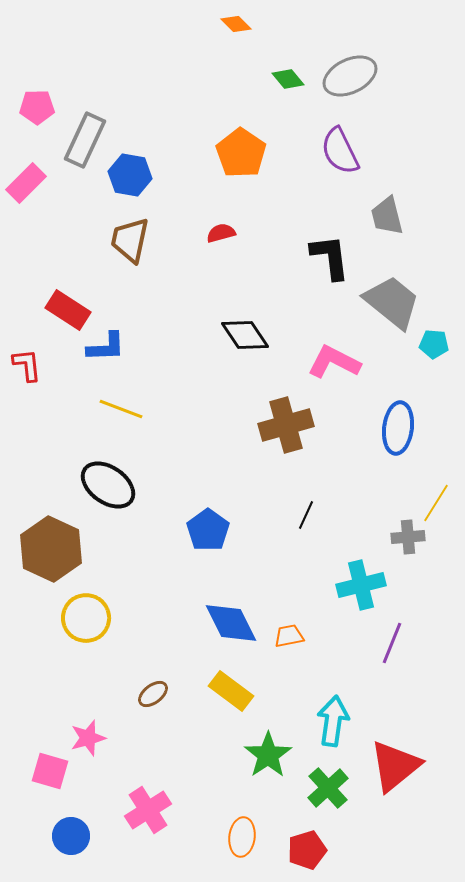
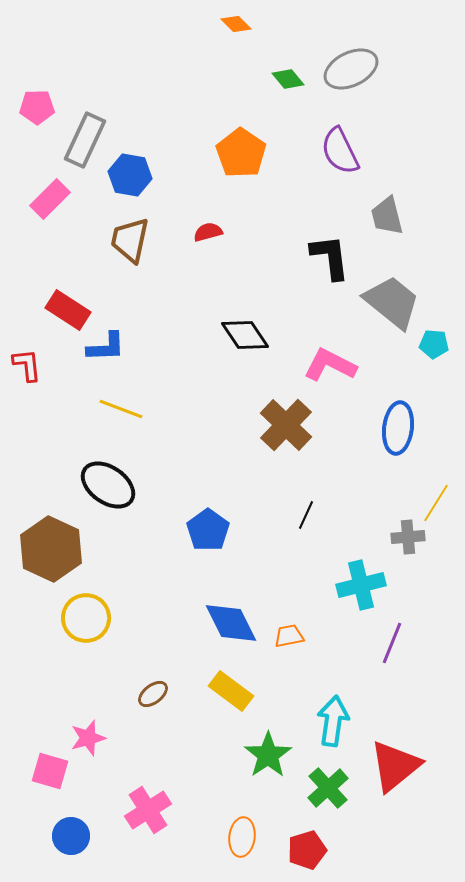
gray ellipse at (350, 76): moved 1 px right, 7 px up
pink rectangle at (26, 183): moved 24 px right, 16 px down
red semicircle at (221, 233): moved 13 px left, 1 px up
pink L-shape at (334, 362): moved 4 px left, 3 px down
brown cross at (286, 425): rotated 30 degrees counterclockwise
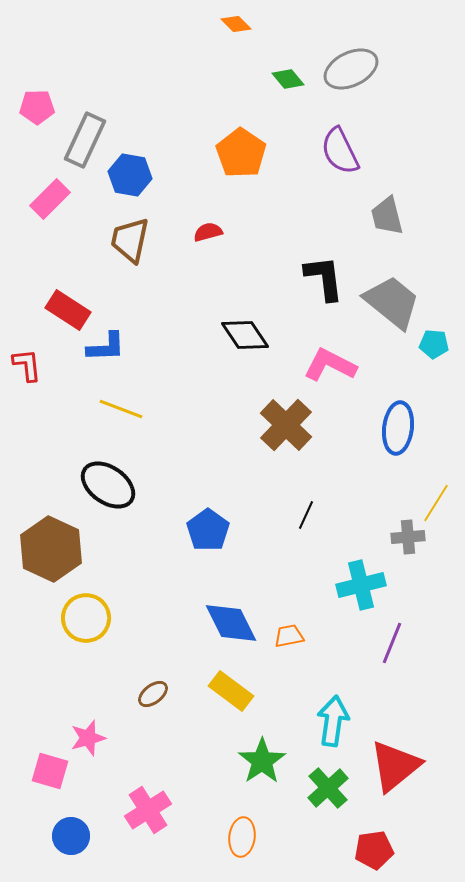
black L-shape at (330, 257): moved 6 px left, 21 px down
green star at (268, 755): moved 6 px left, 6 px down
red pentagon at (307, 850): moved 67 px right; rotated 9 degrees clockwise
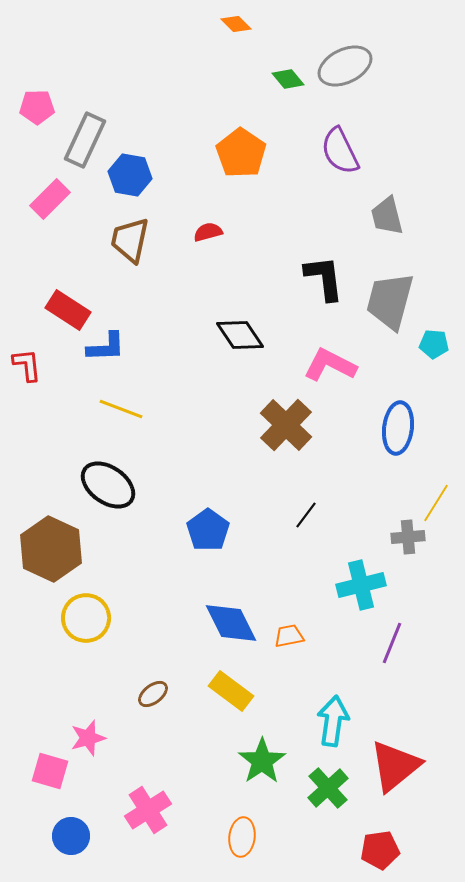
gray ellipse at (351, 69): moved 6 px left, 3 px up
gray trapezoid at (392, 302): moved 2 px left, 1 px up; rotated 114 degrees counterclockwise
black diamond at (245, 335): moved 5 px left
black line at (306, 515): rotated 12 degrees clockwise
red pentagon at (374, 850): moved 6 px right
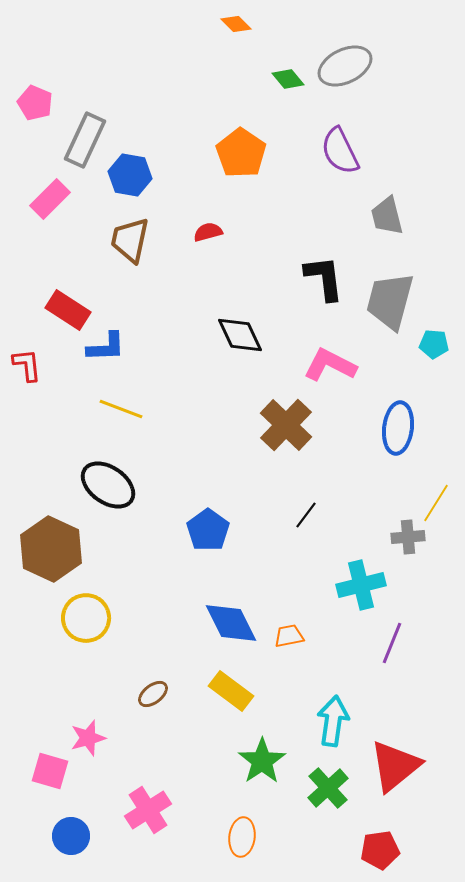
pink pentagon at (37, 107): moved 2 px left, 4 px up; rotated 24 degrees clockwise
black diamond at (240, 335): rotated 9 degrees clockwise
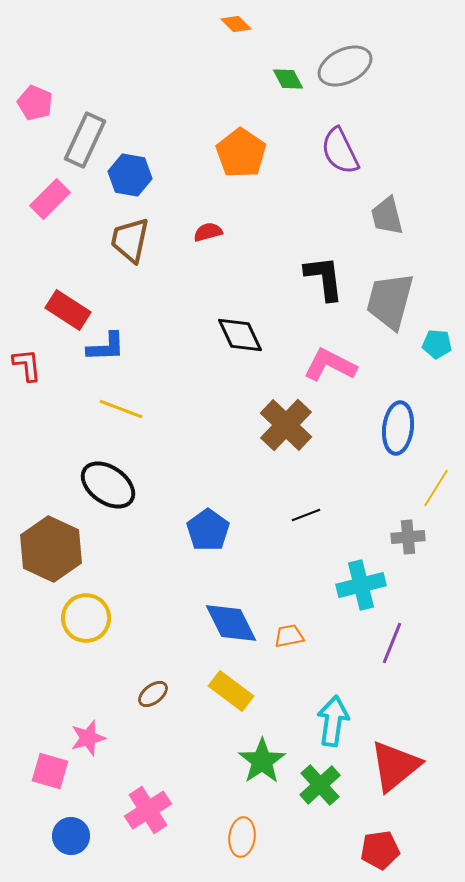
green diamond at (288, 79): rotated 12 degrees clockwise
cyan pentagon at (434, 344): moved 3 px right
yellow line at (436, 503): moved 15 px up
black line at (306, 515): rotated 32 degrees clockwise
green cross at (328, 788): moved 8 px left, 3 px up
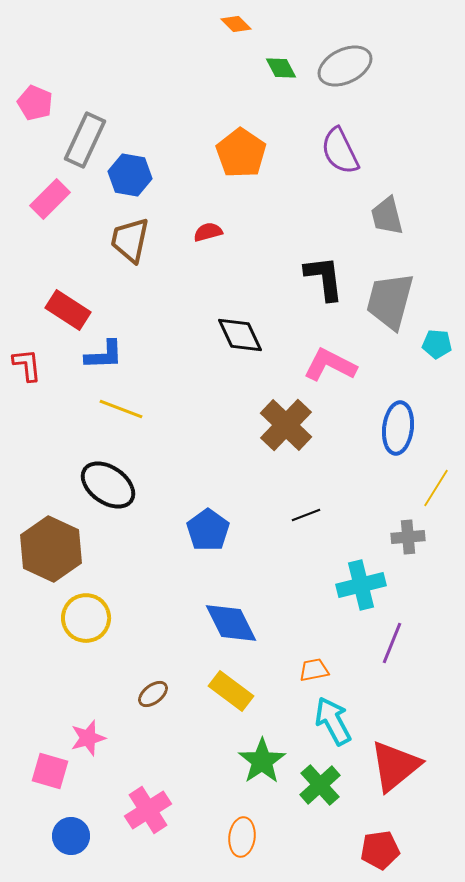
green diamond at (288, 79): moved 7 px left, 11 px up
blue L-shape at (106, 347): moved 2 px left, 8 px down
orange trapezoid at (289, 636): moved 25 px right, 34 px down
cyan arrow at (333, 721): rotated 36 degrees counterclockwise
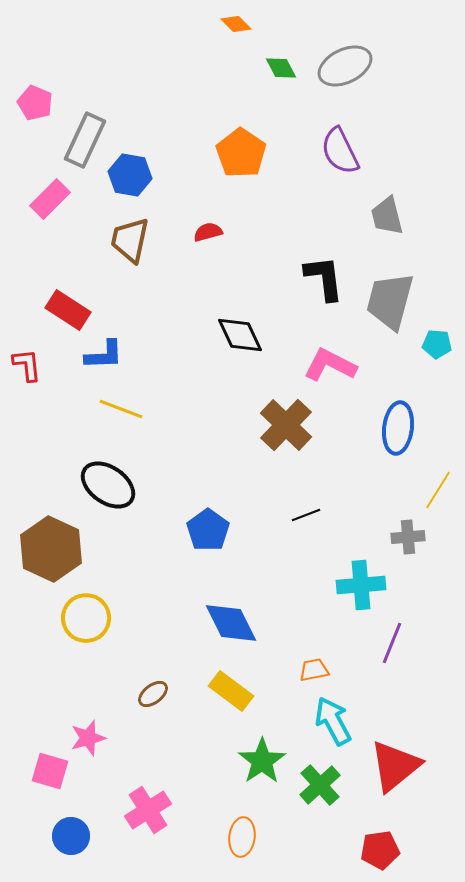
yellow line at (436, 488): moved 2 px right, 2 px down
cyan cross at (361, 585): rotated 9 degrees clockwise
